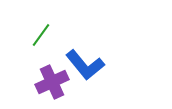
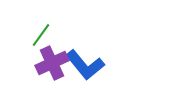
purple cross: moved 19 px up
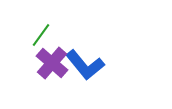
purple cross: rotated 24 degrees counterclockwise
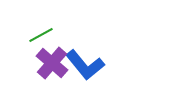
green line: rotated 25 degrees clockwise
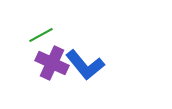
purple cross: rotated 16 degrees counterclockwise
